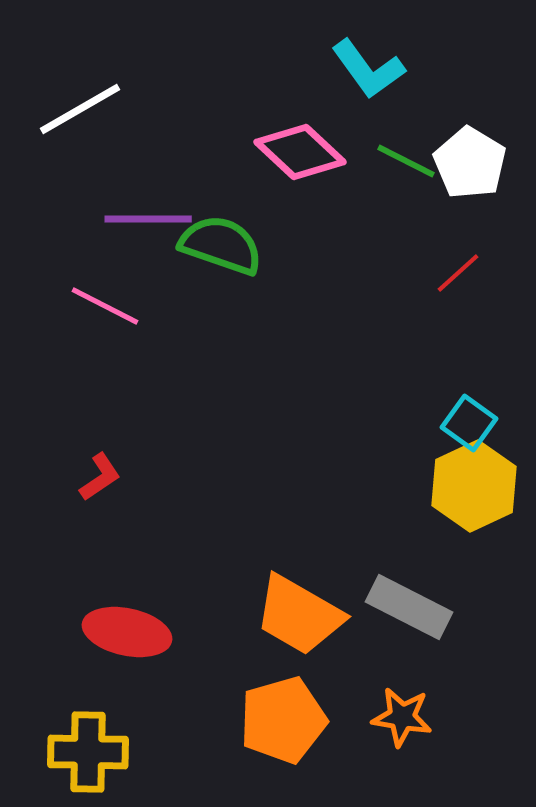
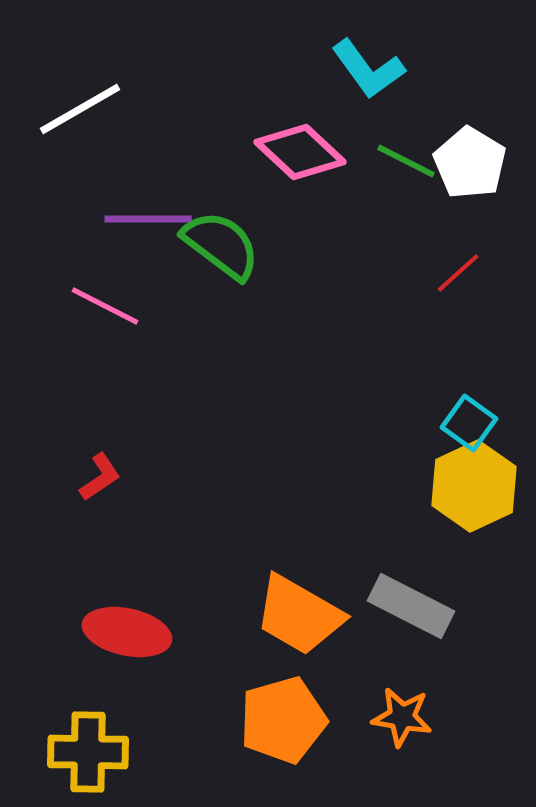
green semicircle: rotated 18 degrees clockwise
gray rectangle: moved 2 px right, 1 px up
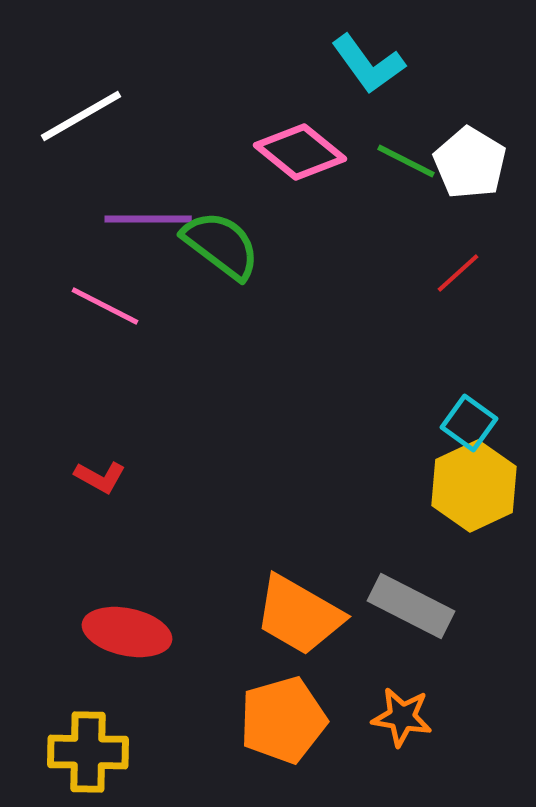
cyan L-shape: moved 5 px up
white line: moved 1 px right, 7 px down
pink diamond: rotated 4 degrees counterclockwise
red L-shape: rotated 63 degrees clockwise
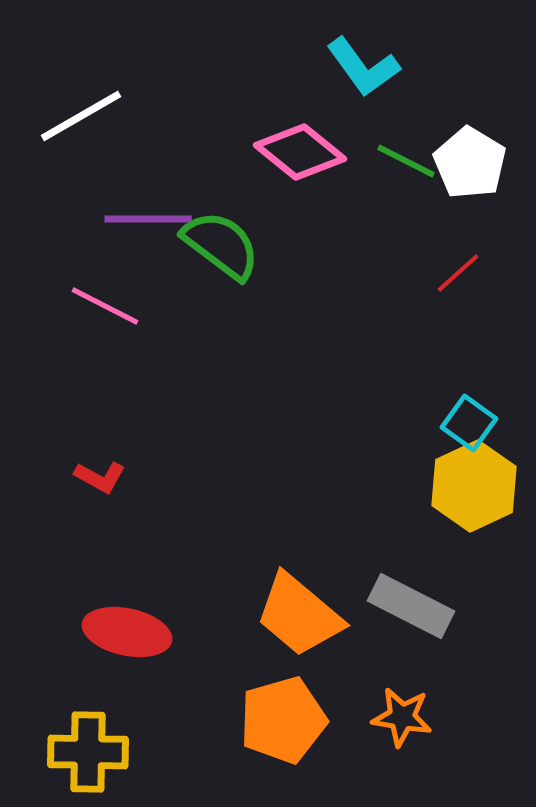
cyan L-shape: moved 5 px left, 3 px down
orange trapezoid: rotated 10 degrees clockwise
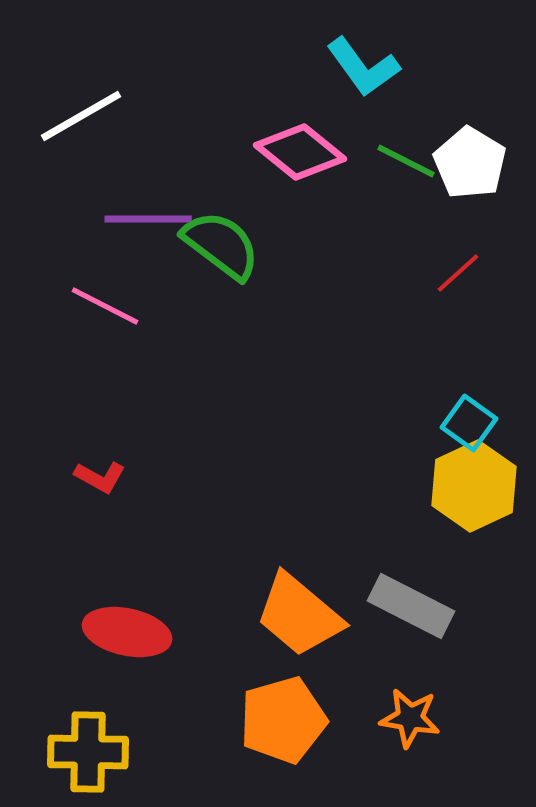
orange star: moved 8 px right, 1 px down
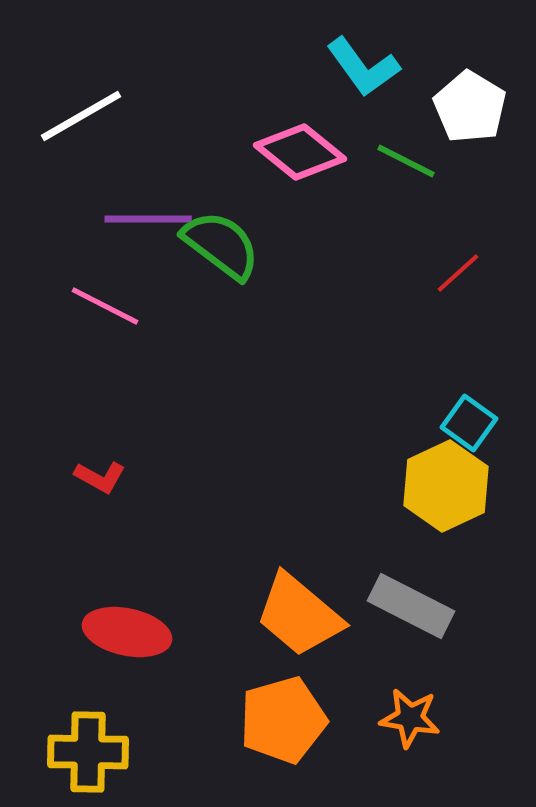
white pentagon: moved 56 px up
yellow hexagon: moved 28 px left
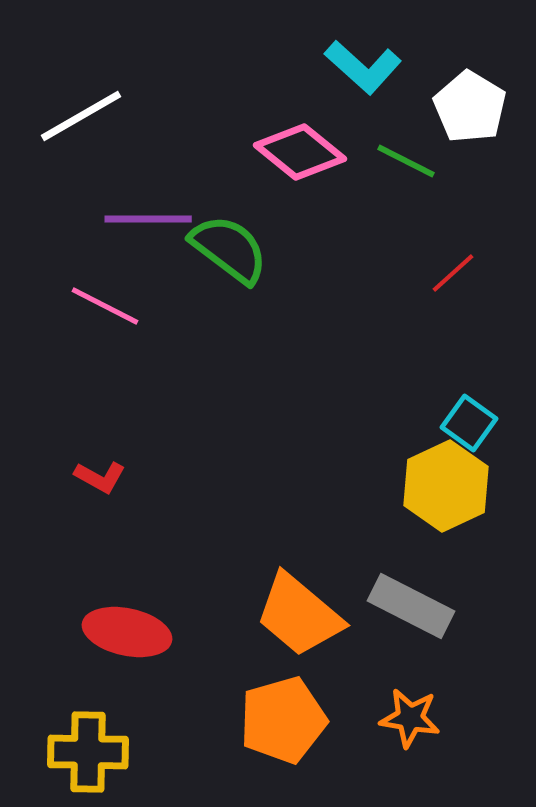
cyan L-shape: rotated 12 degrees counterclockwise
green semicircle: moved 8 px right, 4 px down
red line: moved 5 px left
